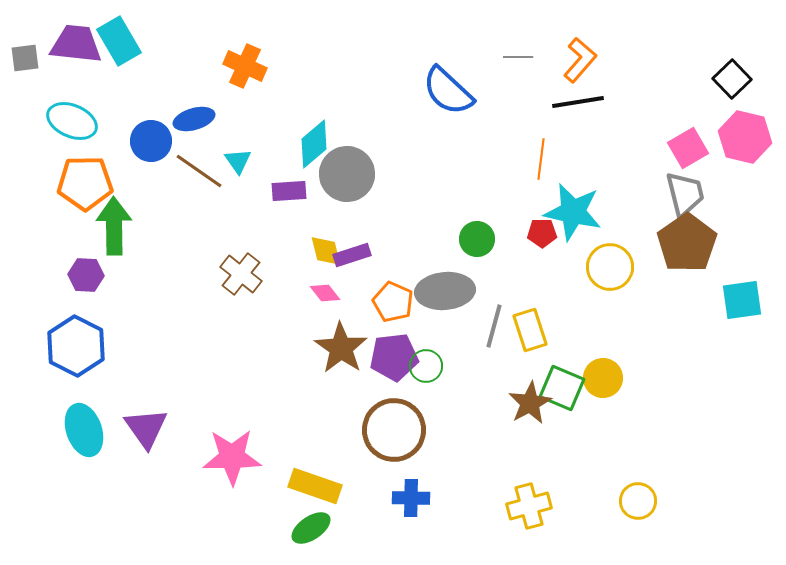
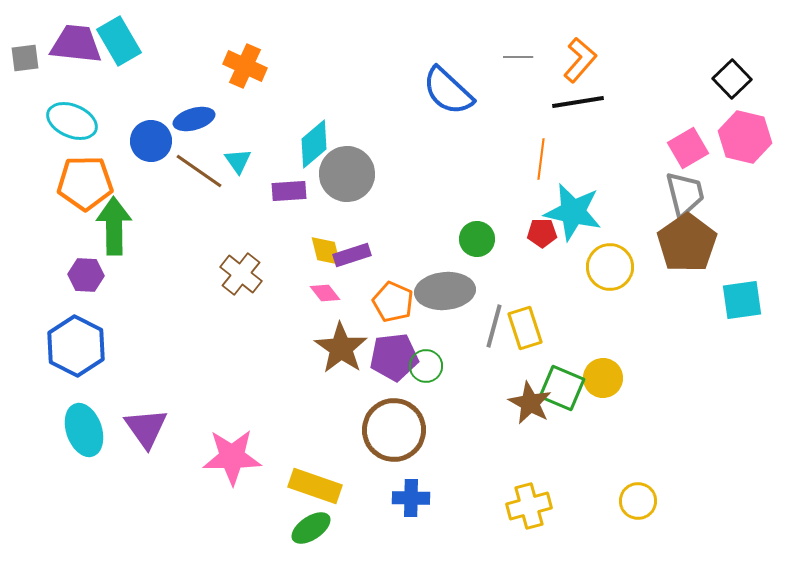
yellow rectangle at (530, 330): moved 5 px left, 2 px up
brown star at (530, 403): rotated 15 degrees counterclockwise
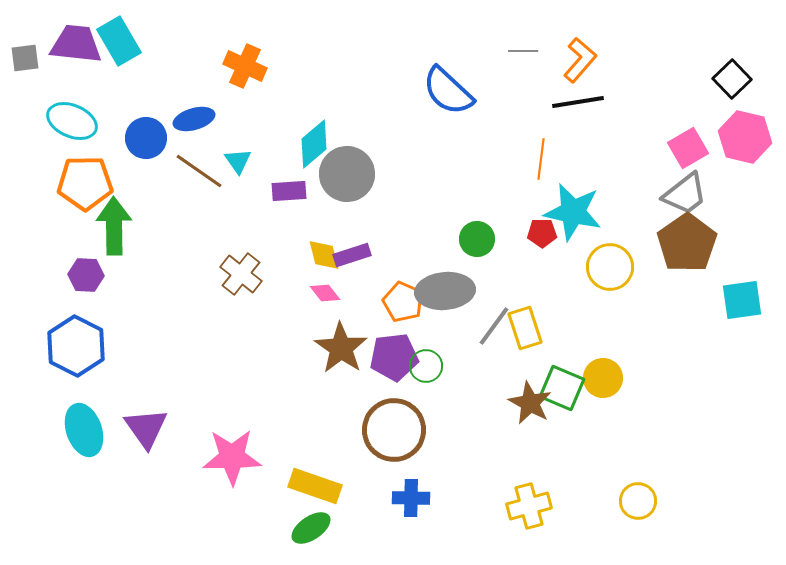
gray line at (518, 57): moved 5 px right, 6 px up
blue circle at (151, 141): moved 5 px left, 3 px up
gray trapezoid at (685, 194): rotated 66 degrees clockwise
yellow diamond at (326, 251): moved 2 px left, 4 px down
orange pentagon at (393, 302): moved 10 px right
gray line at (494, 326): rotated 21 degrees clockwise
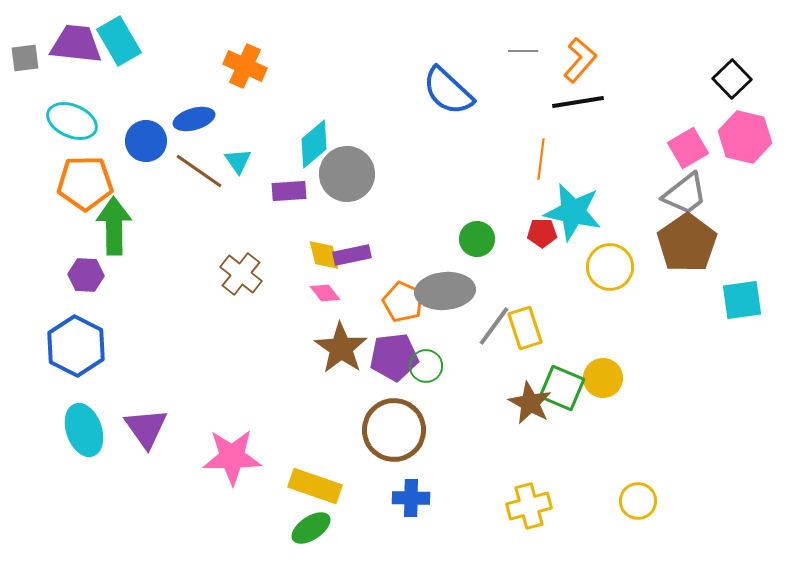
blue circle at (146, 138): moved 3 px down
purple rectangle at (352, 255): rotated 6 degrees clockwise
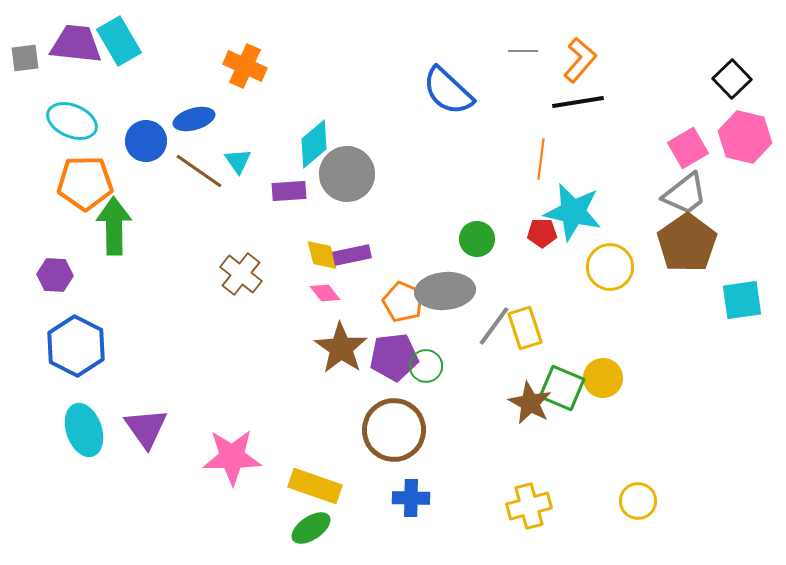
yellow diamond at (324, 255): moved 2 px left
purple hexagon at (86, 275): moved 31 px left
